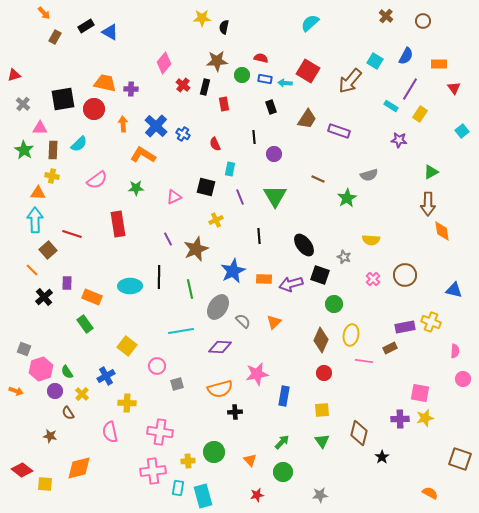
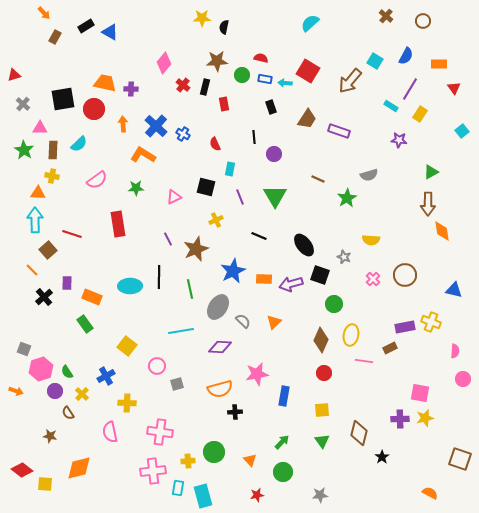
black line at (259, 236): rotated 63 degrees counterclockwise
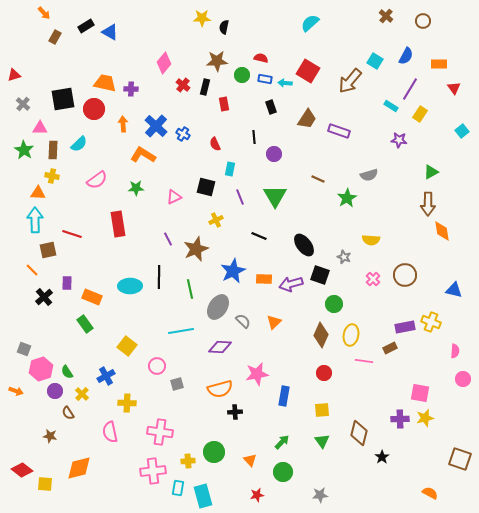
brown square at (48, 250): rotated 30 degrees clockwise
brown diamond at (321, 340): moved 5 px up
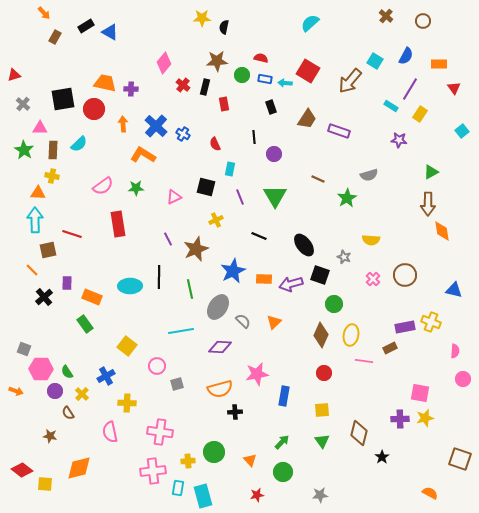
pink semicircle at (97, 180): moved 6 px right, 6 px down
pink hexagon at (41, 369): rotated 20 degrees clockwise
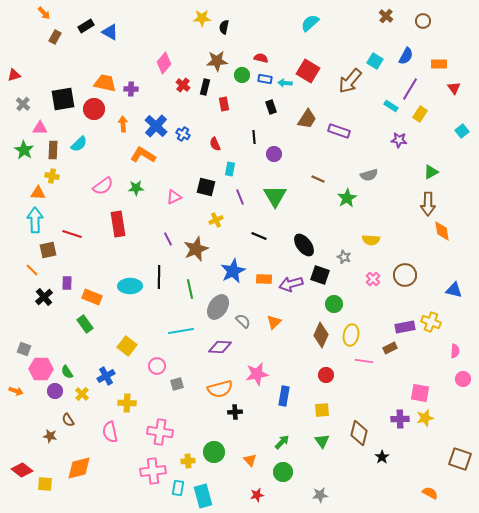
red circle at (324, 373): moved 2 px right, 2 px down
brown semicircle at (68, 413): moved 7 px down
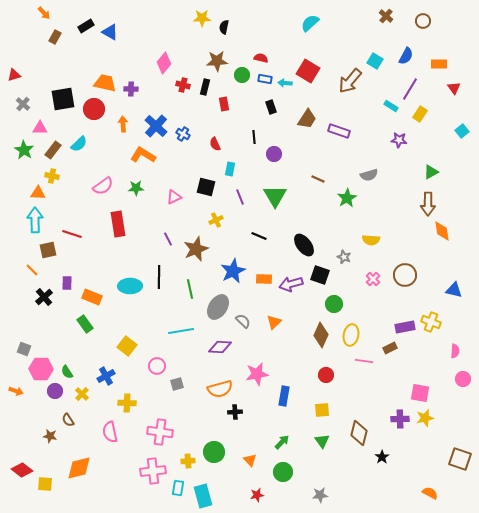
red cross at (183, 85): rotated 24 degrees counterclockwise
brown rectangle at (53, 150): rotated 36 degrees clockwise
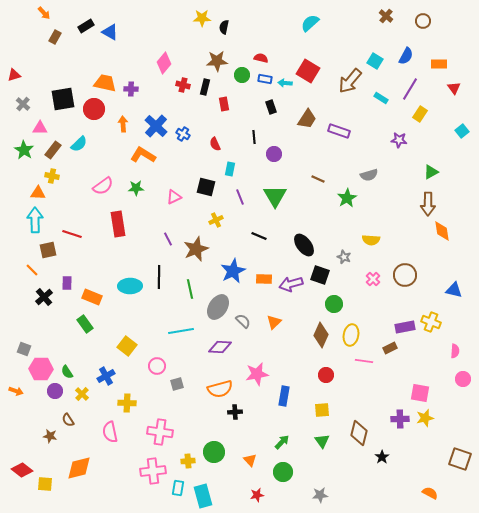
cyan rectangle at (391, 106): moved 10 px left, 8 px up
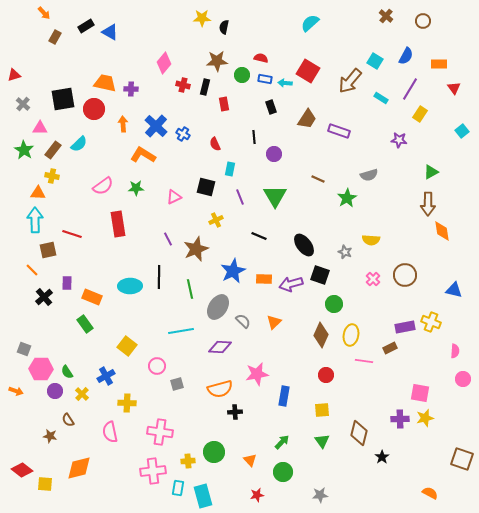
gray star at (344, 257): moved 1 px right, 5 px up
brown square at (460, 459): moved 2 px right
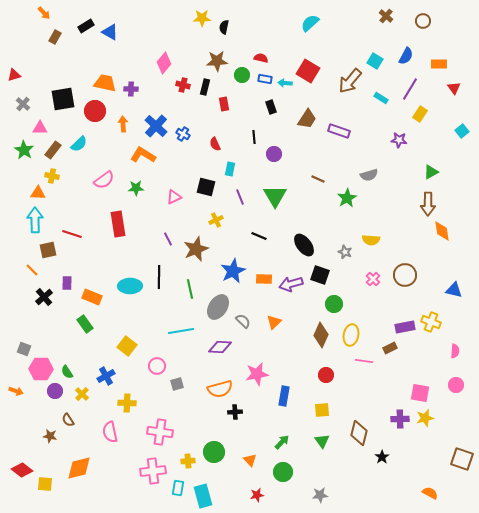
red circle at (94, 109): moved 1 px right, 2 px down
pink semicircle at (103, 186): moved 1 px right, 6 px up
pink circle at (463, 379): moved 7 px left, 6 px down
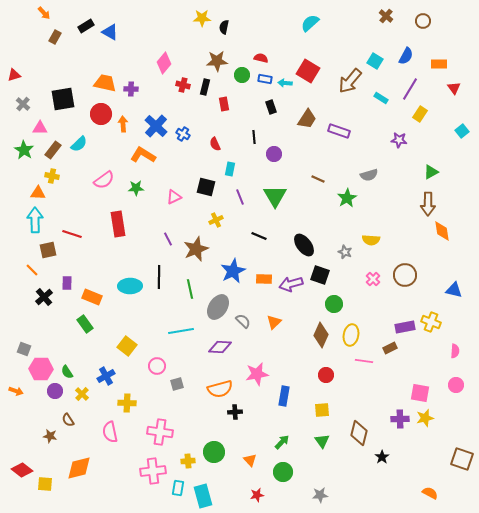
red circle at (95, 111): moved 6 px right, 3 px down
